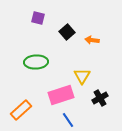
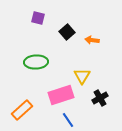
orange rectangle: moved 1 px right
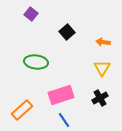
purple square: moved 7 px left, 4 px up; rotated 24 degrees clockwise
orange arrow: moved 11 px right, 2 px down
green ellipse: rotated 10 degrees clockwise
yellow triangle: moved 20 px right, 8 px up
blue line: moved 4 px left
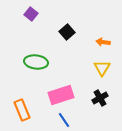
orange rectangle: rotated 70 degrees counterclockwise
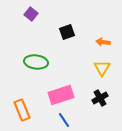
black square: rotated 21 degrees clockwise
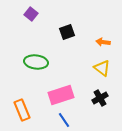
yellow triangle: rotated 24 degrees counterclockwise
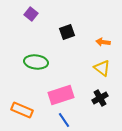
orange rectangle: rotated 45 degrees counterclockwise
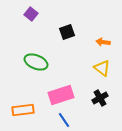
green ellipse: rotated 15 degrees clockwise
orange rectangle: moved 1 px right; rotated 30 degrees counterclockwise
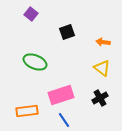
green ellipse: moved 1 px left
orange rectangle: moved 4 px right, 1 px down
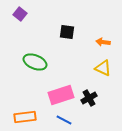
purple square: moved 11 px left
black square: rotated 28 degrees clockwise
yellow triangle: moved 1 px right; rotated 12 degrees counterclockwise
black cross: moved 11 px left
orange rectangle: moved 2 px left, 6 px down
blue line: rotated 28 degrees counterclockwise
